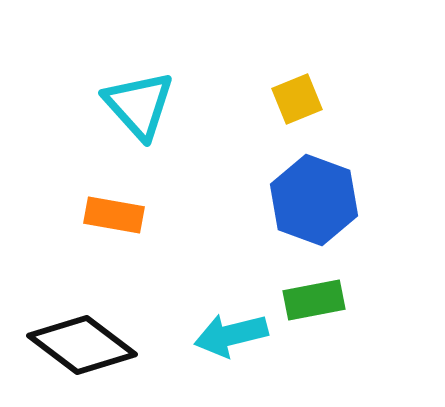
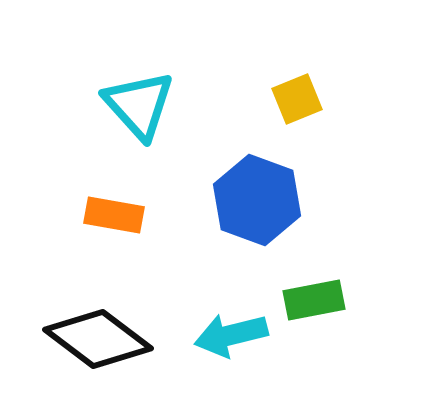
blue hexagon: moved 57 px left
black diamond: moved 16 px right, 6 px up
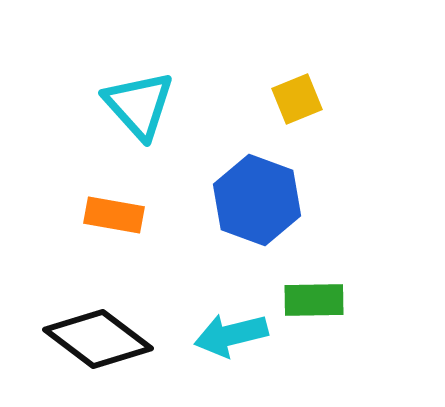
green rectangle: rotated 10 degrees clockwise
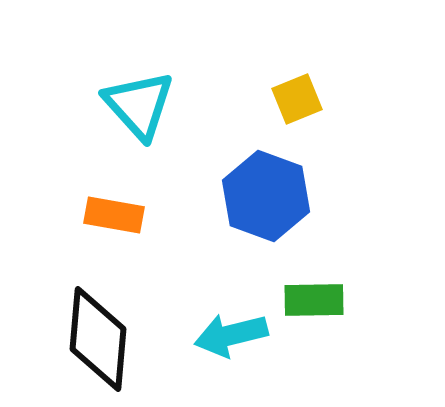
blue hexagon: moved 9 px right, 4 px up
black diamond: rotated 58 degrees clockwise
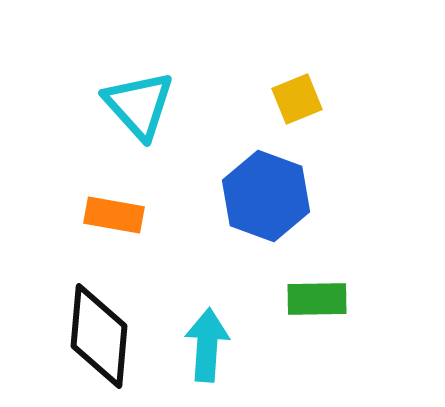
green rectangle: moved 3 px right, 1 px up
cyan arrow: moved 24 px left, 10 px down; rotated 108 degrees clockwise
black diamond: moved 1 px right, 3 px up
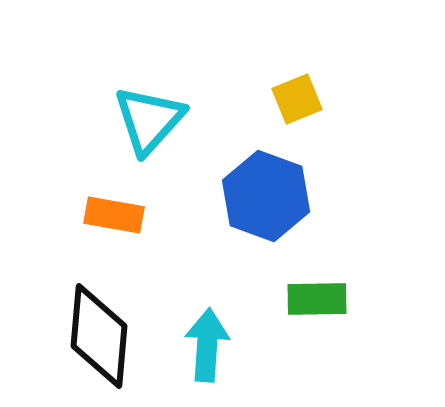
cyan triangle: moved 10 px right, 15 px down; rotated 24 degrees clockwise
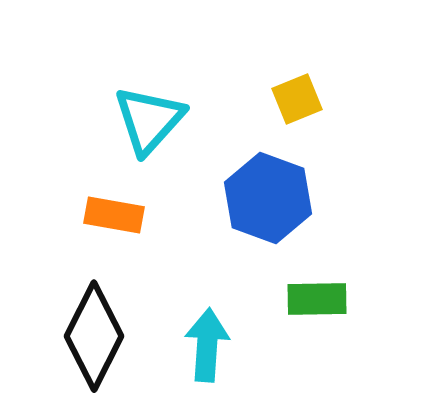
blue hexagon: moved 2 px right, 2 px down
black diamond: moved 5 px left; rotated 22 degrees clockwise
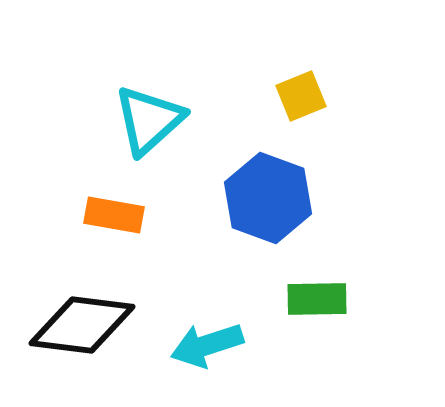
yellow square: moved 4 px right, 3 px up
cyan triangle: rotated 6 degrees clockwise
black diamond: moved 12 px left, 11 px up; rotated 70 degrees clockwise
cyan arrow: rotated 112 degrees counterclockwise
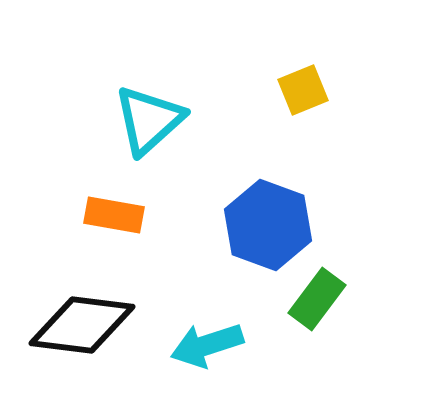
yellow square: moved 2 px right, 6 px up
blue hexagon: moved 27 px down
green rectangle: rotated 52 degrees counterclockwise
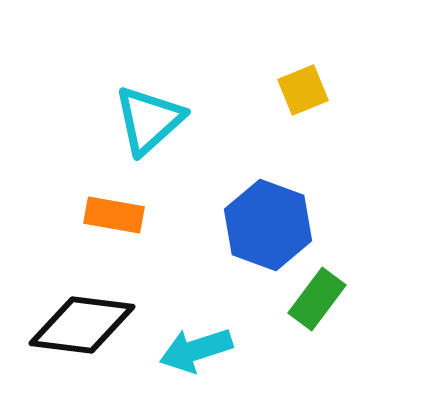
cyan arrow: moved 11 px left, 5 px down
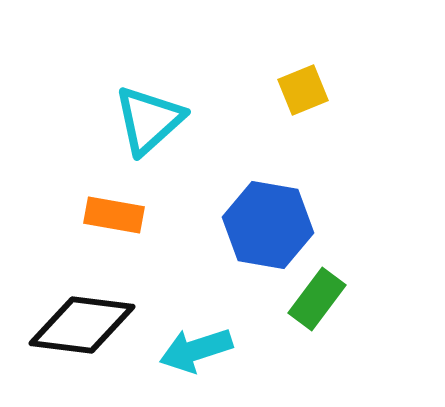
blue hexagon: rotated 10 degrees counterclockwise
